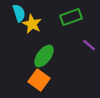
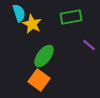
green rectangle: rotated 10 degrees clockwise
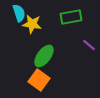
yellow star: rotated 18 degrees counterclockwise
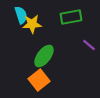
cyan semicircle: moved 2 px right, 2 px down
yellow star: rotated 12 degrees counterclockwise
orange square: rotated 15 degrees clockwise
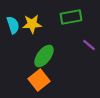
cyan semicircle: moved 8 px left, 10 px down
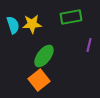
purple line: rotated 64 degrees clockwise
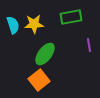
yellow star: moved 2 px right
purple line: rotated 24 degrees counterclockwise
green ellipse: moved 1 px right, 2 px up
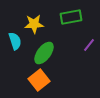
cyan semicircle: moved 2 px right, 16 px down
purple line: rotated 48 degrees clockwise
green ellipse: moved 1 px left, 1 px up
